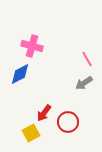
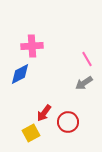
pink cross: rotated 20 degrees counterclockwise
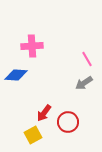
blue diamond: moved 4 px left, 1 px down; rotated 30 degrees clockwise
yellow square: moved 2 px right, 2 px down
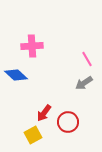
blue diamond: rotated 40 degrees clockwise
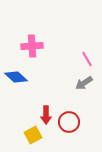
blue diamond: moved 2 px down
red arrow: moved 2 px right, 2 px down; rotated 36 degrees counterclockwise
red circle: moved 1 px right
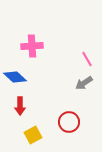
blue diamond: moved 1 px left
red arrow: moved 26 px left, 9 px up
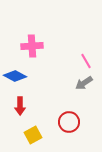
pink line: moved 1 px left, 2 px down
blue diamond: moved 1 px up; rotated 15 degrees counterclockwise
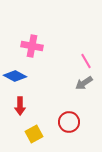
pink cross: rotated 15 degrees clockwise
yellow square: moved 1 px right, 1 px up
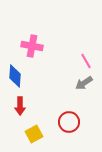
blue diamond: rotated 65 degrees clockwise
